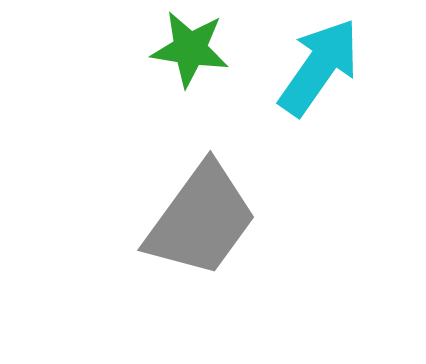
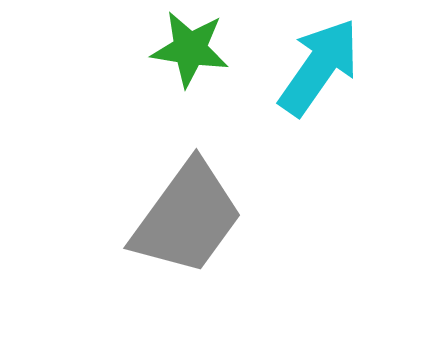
gray trapezoid: moved 14 px left, 2 px up
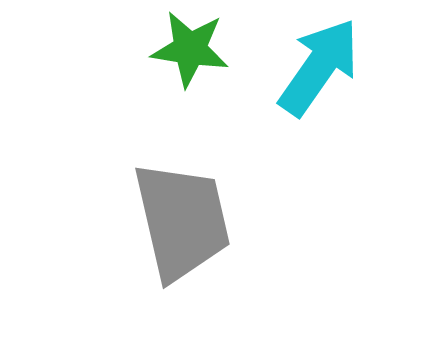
gray trapezoid: moved 5 px left, 3 px down; rotated 49 degrees counterclockwise
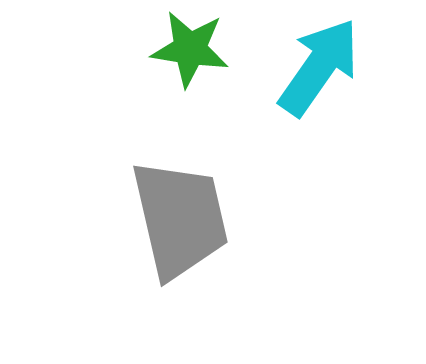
gray trapezoid: moved 2 px left, 2 px up
